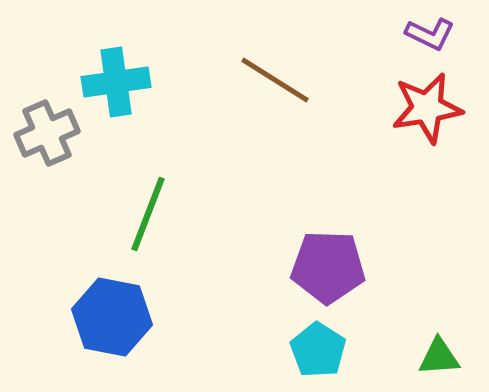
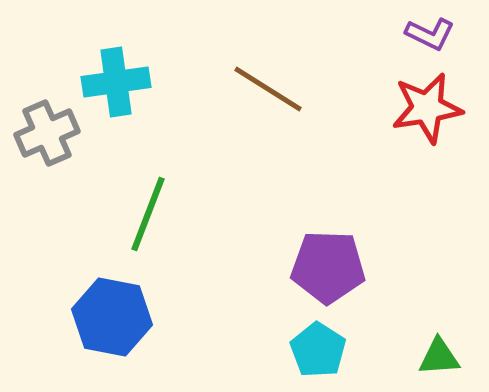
brown line: moved 7 px left, 9 px down
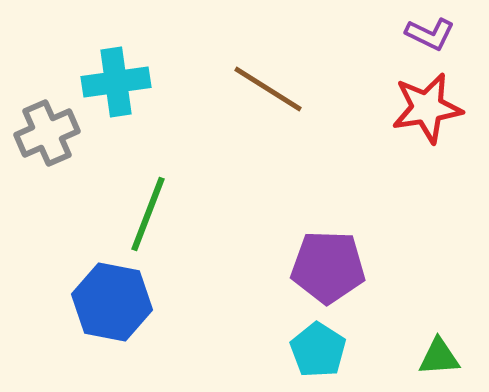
blue hexagon: moved 15 px up
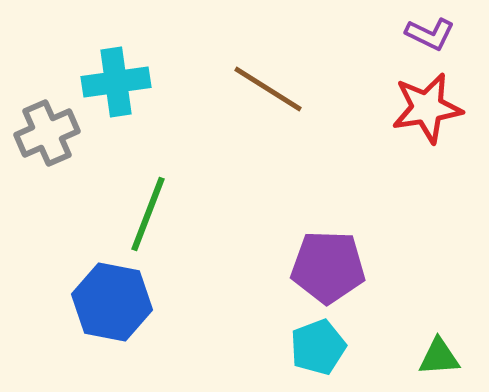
cyan pentagon: moved 3 px up; rotated 18 degrees clockwise
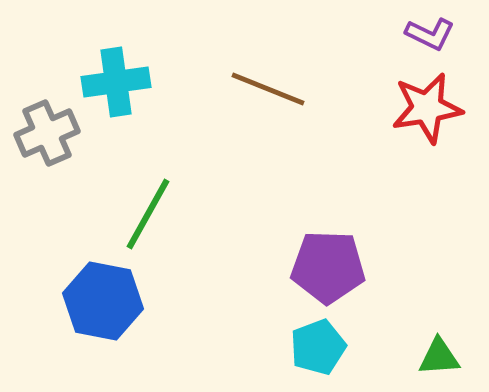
brown line: rotated 10 degrees counterclockwise
green line: rotated 8 degrees clockwise
blue hexagon: moved 9 px left, 1 px up
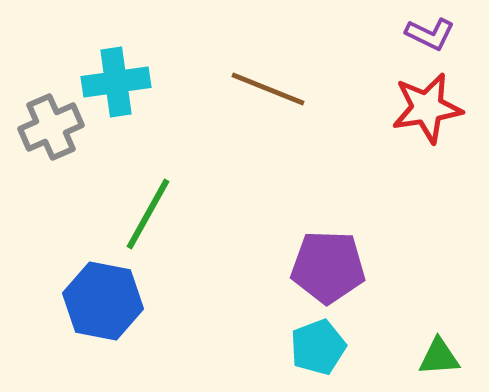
gray cross: moved 4 px right, 6 px up
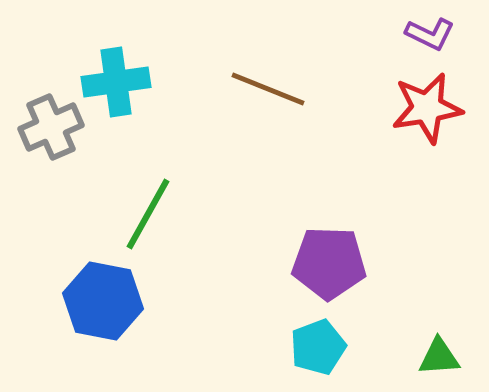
purple pentagon: moved 1 px right, 4 px up
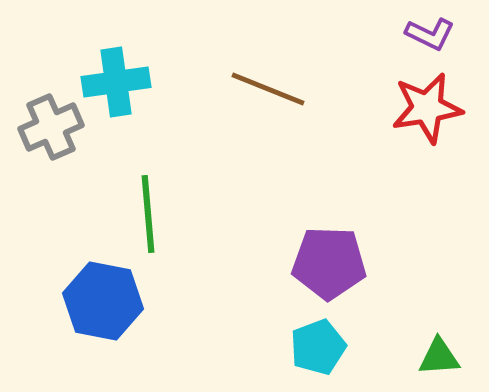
green line: rotated 34 degrees counterclockwise
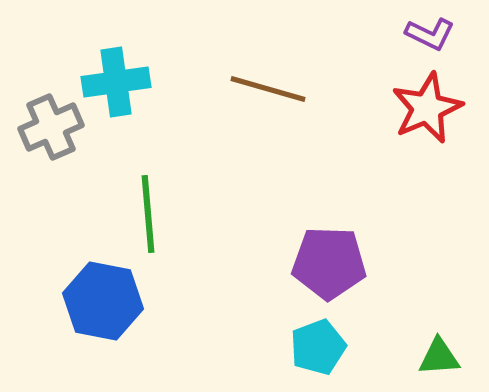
brown line: rotated 6 degrees counterclockwise
red star: rotated 14 degrees counterclockwise
